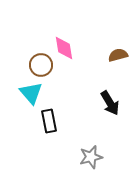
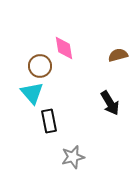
brown circle: moved 1 px left, 1 px down
cyan triangle: moved 1 px right
gray star: moved 18 px left
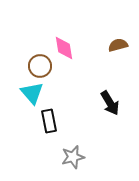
brown semicircle: moved 10 px up
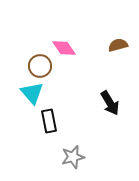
pink diamond: rotated 25 degrees counterclockwise
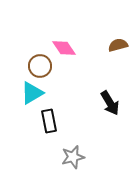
cyan triangle: rotated 40 degrees clockwise
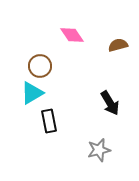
pink diamond: moved 8 px right, 13 px up
gray star: moved 26 px right, 7 px up
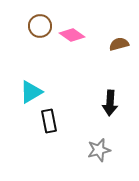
pink diamond: rotated 20 degrees counterclockwise
brown semicircle: moved 1 px right, 1 px up
brown circle: moved 40 px up
cyan triangle: moved 1 px left, 1 px up
black arrow: rotated 35 degrees clockwise
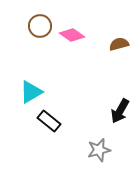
black arrow: moved 10 px right, 8 px down; rotated 25 degrees clockwise
black rectangle: rotated 40 degrees counterclockwise
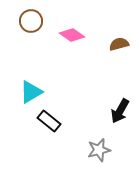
brown circle: moved 9 px left, 5 px up
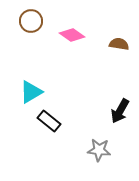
brown semicircle: rotated 24 degrees clockwise
gray star: rotated 20 degrees clockwise
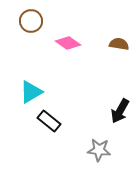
pink diamond: moved 4 px left, 8 px down
